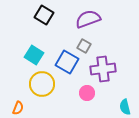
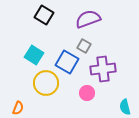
yellow circle: moved 4 px right, 1 px up
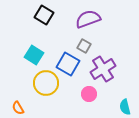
blue square: moved 1 px right, 2 px down
purple cross: rotated 25 degrees counterclockwise
pink circle: moved 2 px right, 1 px down
orange semicircle: rotated 128 degrees clockwise
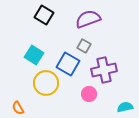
purple cross: moved 1 px right, 1 px down; rotated 20 degrees clockwise
cyan semicircle: rotated 91 degrees clockwise
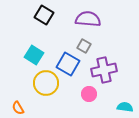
purple semicircle: rotated 25 degrees clockwise
cyan semicircle: rotated 21 degrees clockwise
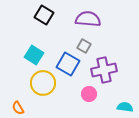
yellow circle: moved 3 px left
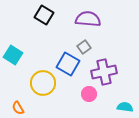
gray square: moved 1 px down; rotated 24 degrees clockwise
cyan square: moved 21 px left
purple cross: moved 2 px down
